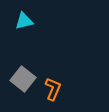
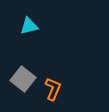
cyan triangle: moved 5 px right, 5 px down
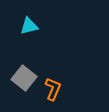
gray square: moved 1 px right, 1 px up
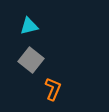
gray square: moved 7 px right, 18 px up
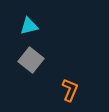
orange L-shape: moved 17 px right, 1 px down
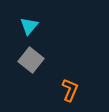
cyan triangle: rotated 36 degrees counterclockwise
